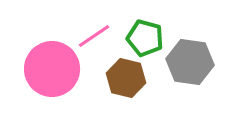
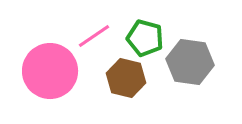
pink circle: moved 2 px left, 2 px down
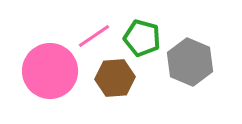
green pentagon: moved 3 px left
gray hexagon: rotated 15 degrees clockwise
brown hexagon: moved 11 px left; rotated 18 degrees counterclockwise
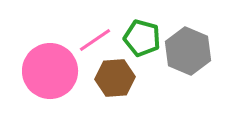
pink line: moved 1 px right, 4 px down
gray hexagon: moved 2 px left, 11 px up
